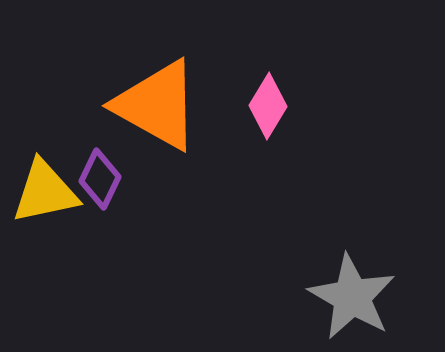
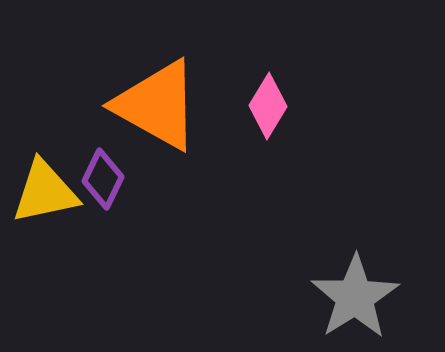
purple diamond: moved 3 px right
gray star: moved 3 px right; rotated 10 degrees clockwise
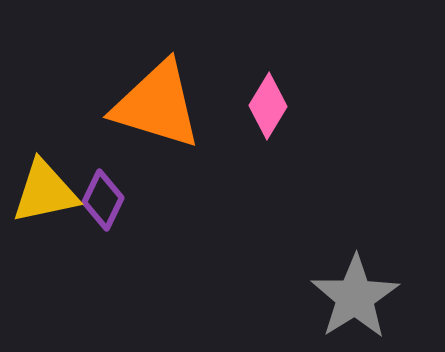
orange triangle: rotated 12 degrees counterclockwise
purple diamond: moved 21 px down
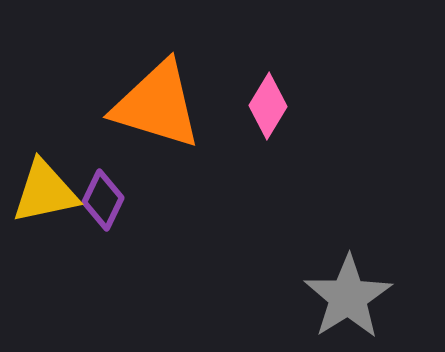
gray star: moved 7 px left
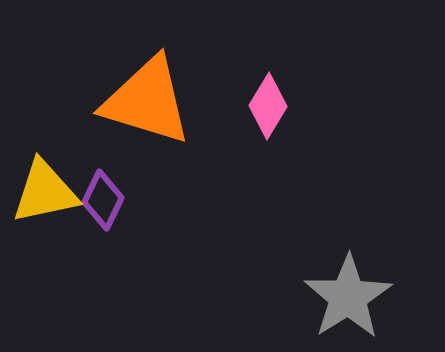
orange triangle: moved 10 px left, 4 px up
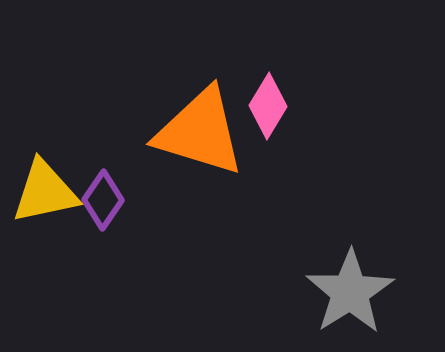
orange triangle: moved 53 px right, 31 px down
purple diamond: rotated 8 degrees clockwise
gray star: moved 2 px right, 5 px up
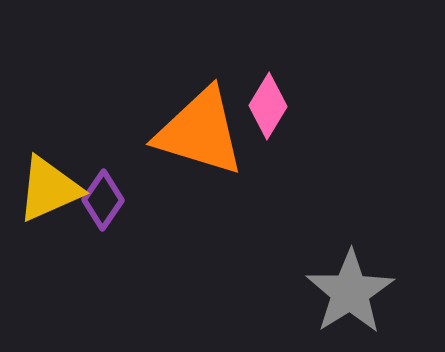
yellow triangle: moved 4 px right, 3 px up; rotated 12 degrees counterclockwise
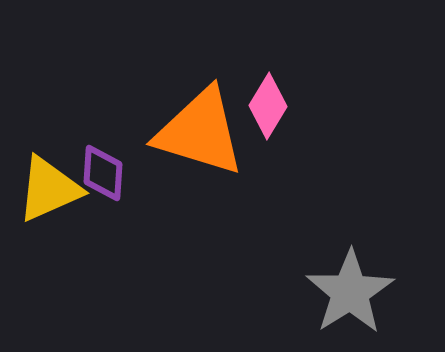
purple diamond: moved 27 px up; rotated 30 degrees counterclockwise
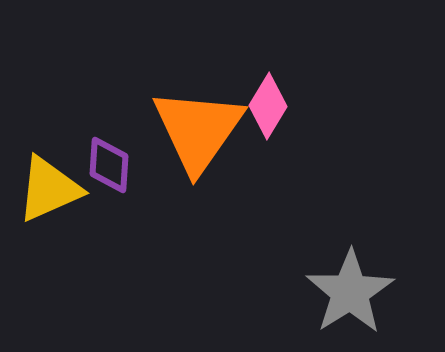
orange triangle: moved 2 px left, 2 px up; rotated 48 degrees clockwise
purple diamond: moved 6 px right, 8 px up
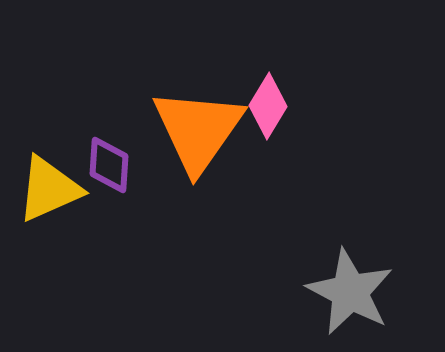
gray star: rotated 12 degrees counterclockwise
